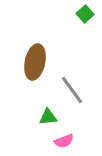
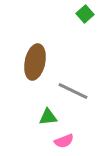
gray line: moved 1 px right, 1 px down; rotated 28 degrees counterclockwise
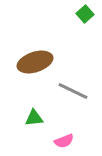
brown ellipse: rotated 60 degrees clockwise
green triangle: moved 14 px left, 1 px down
